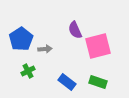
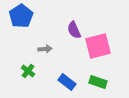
purple semicircle: moved 1 px left
blue pentagon: moved 23 px up
green cross: rotated 24 degrees counterclockwise
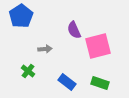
green rectangle: moved 2 px right, 1 px down
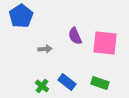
purple semicircle: moved 1 px right, 6 px down
pink square: moved 7 px right, 3 px up; rotated 20 degrees clockwise
green cross: moved 14 px right, 15 px down
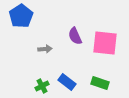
green cross: rotated 24 degrees clockwise
